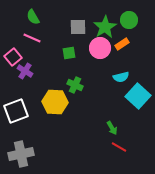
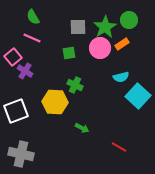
green arrow: moved 30 px left; rotated 32 degrees counterclockwise
gray cross: rotated 25 degrees clockwise
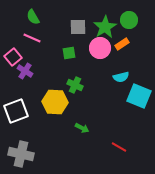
cyan square: moved 1 px right; rotated 20 degrees counterclockwise
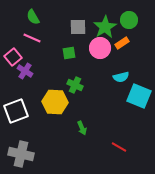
orange rectangle: moved 1 px up
green arrow: rotated 40 degrees clockwise
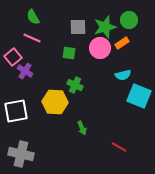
green star: rotated 15 degrees clockwise
green square: rotated 16 degrees clockwise
cyan semicircle: moved 2 px right, 2 px up
white square: rotated 10 degrees clockwise
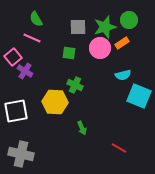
green semicircle: moved 3 px right, 2 px down
red line: moved 1 px down
